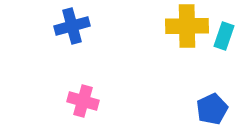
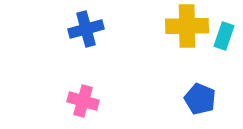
blue cross: moved 14 px right, 3 px down
blue pentagon: moved 12 px left, 10 px up; rotated 24 degrees counterclockwise
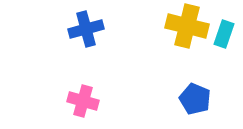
yellow cross: rotated 15 degrees clockwise
cyan rectangle: moved 2 px up
blue pentagon: moved 5 px left
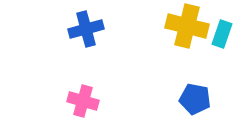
cyan rectangle: moved 2 px left
blue pentagon: rotated 12 degrees counterclockwise
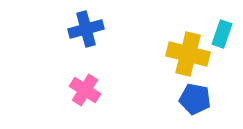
yellow cross: moved 1 px right, 28 px down
pink cross: moved 2 px right, 11 px up; rotated 16 degrees clockwise
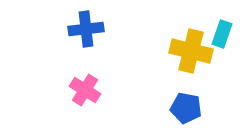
blue cross: rotated 8 degrees clockwise
yellow cross: moved 3 px right, 3 px up
blue pentagon: moved 9 px left, 9 px down
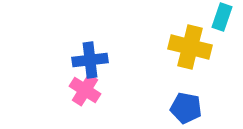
blue cross: moved 4 px right, 31 px down
cyan rectangle: moved 17 px up
yellow cross: moved 1 px left, 4 px up
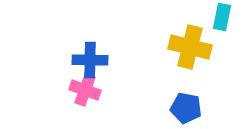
cyan rectangle: rotated 8 degrees counterclockwise
blue cross: rotated 8 degrees clockwise
pink cross: rotated 12 degrees counterclockwise
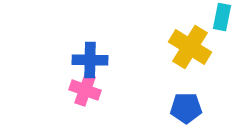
yellow cross: rotated 18 degrees clockwise
blue pentagon: rotated 12 degrees counterclockwise
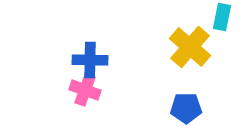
yellow cross: rotated 9 degrees clockwise
